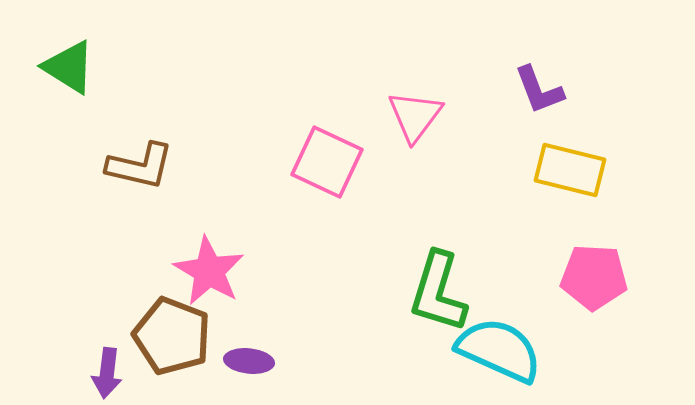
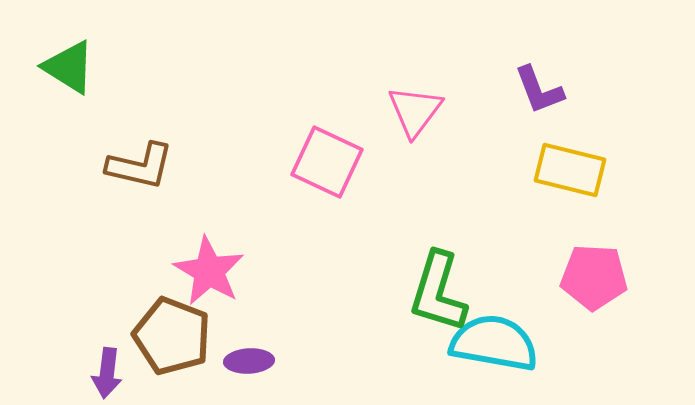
pink triangle: moved 5 px up
cyan semicircle: moved 5 px left, 7 px up; rotated 14 degrees counterclockwise
purple ellipse: rotated 9 degrees counterclockwise
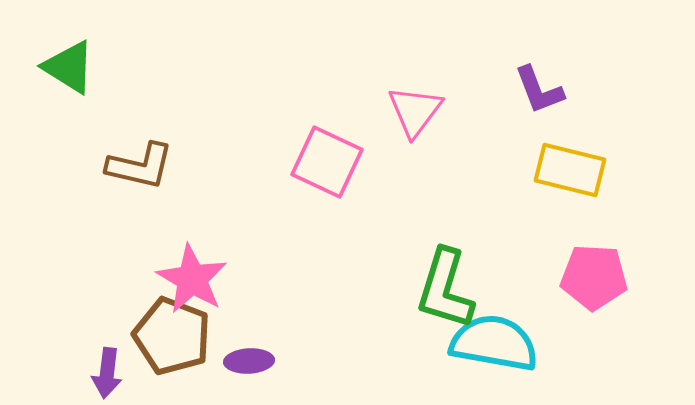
pink star: moved 17 px left, 8 px down
green L-shape: moved 7 px right, 3 px up
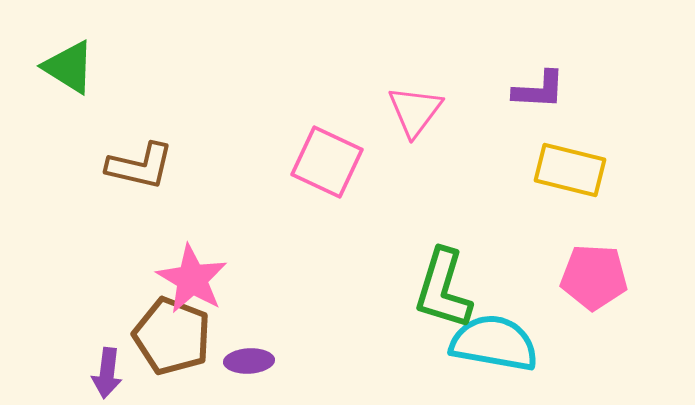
purple L-shape: rotated 66 degrees counterclockwise
green L-shape: moved 2 px left
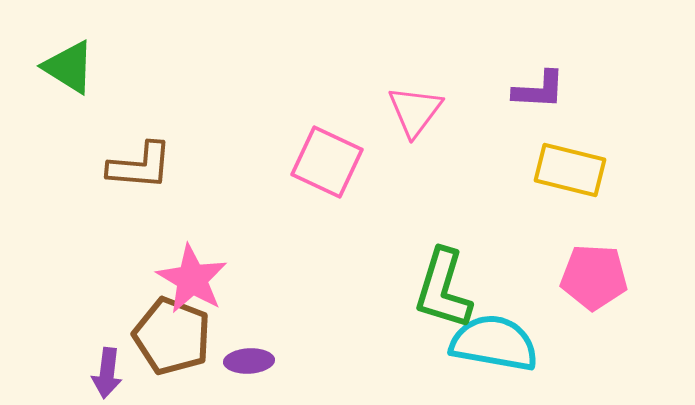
brown L-shape: rotated 8 degrees counterclockwise
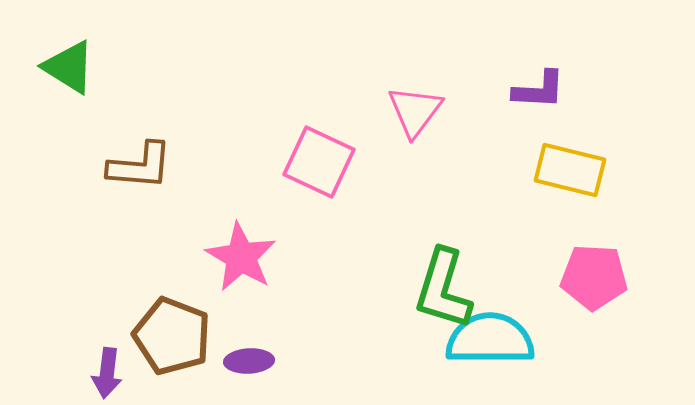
pink square: moved 8 px left
pink star: moved 49 px right, 22 px up
cyan semicircle: moved 4 px left, 4 px up; rotated 10 degrees counterclockwise
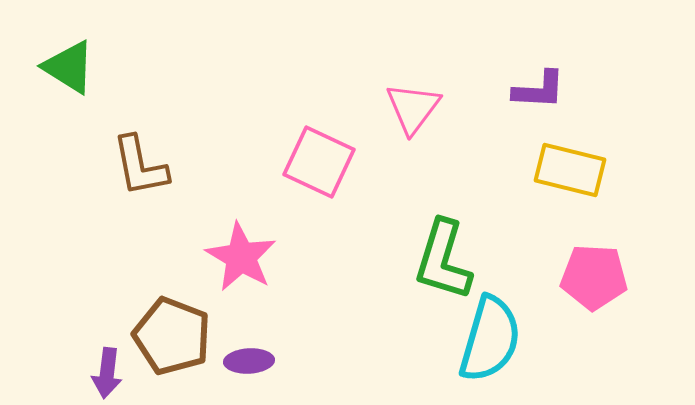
pink triangle: moved 2 px left, 3 px up
brown L-shape: rotated 74 degrees clockwise
green L-shape: moved 29 px up
cyan semicircle: rotated 106 degrees clockwise
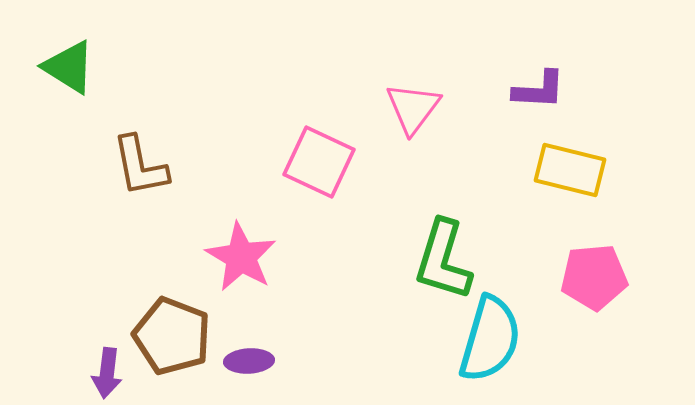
pink pentagon: rotated 8 degrees counterclockwise
